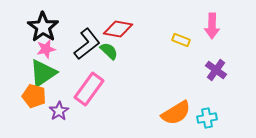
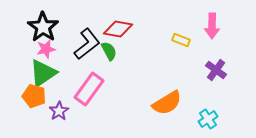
green semicircle: rotated 18 degrees clockwise
orange semicircle: moved 9 px left, 10 px up
cyan cross: moved 1 px right, 1 px down; rotated 24 degrees counterclockwise
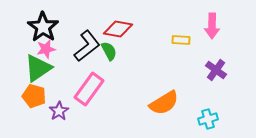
yellow rectangle: rotated 18 degrees counterclockwise
black L-shape: moved 2 px down
green triangle: moved 5 px left, 5 px up
orange semicircle: moved 3 px left
cyan cross: rotated 18 degrees clockwise
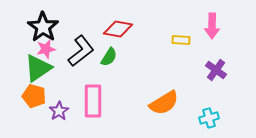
black L-shape: moved 6 px left, 5 px down
green semicircle: moved 6 px down; rotated 60 degrees clockwise
pink rectangle: moved 4 px right, 12 px down; rotated 36 degrees counterclockwise
cyan cross: moved 1 px right, 1 px up
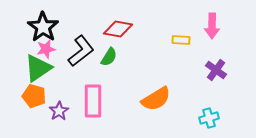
orange semicircle: moved 8 px left, 4 px up
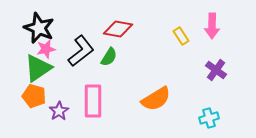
black star: moved 4 px left, 1 px down; rotated 12 degrees counterclockwise
yellow rectangle: moved 4 px up; rotated 54 degrees clockwise
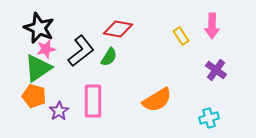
orange semicircle: moved 1 px right, 1 px down
